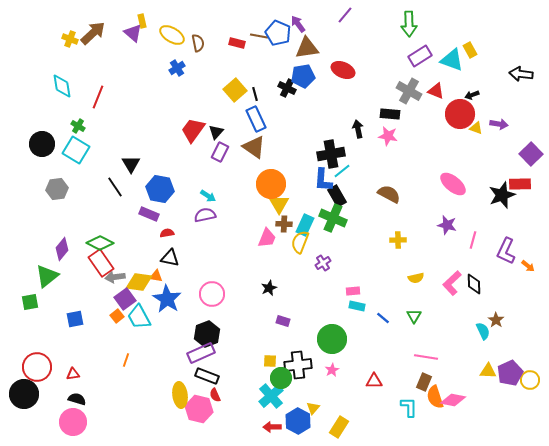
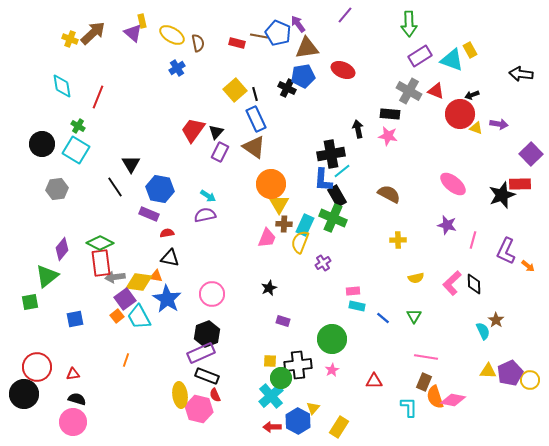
red rectangle at (101, 263): rotated 28 degrees clockwise
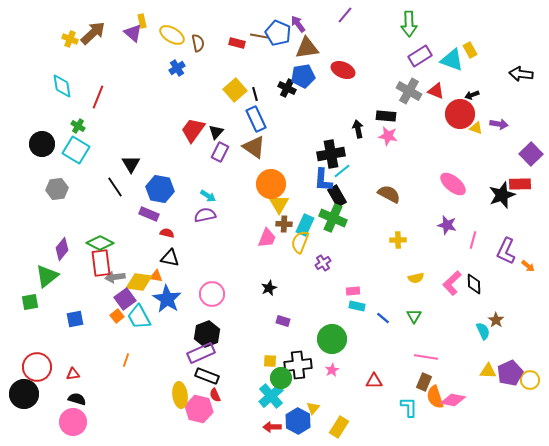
black rectangle at (390, 114): moved 4 px left, 2 px down
red semicircle at (167, 233): rotated 24 degrees clockwise
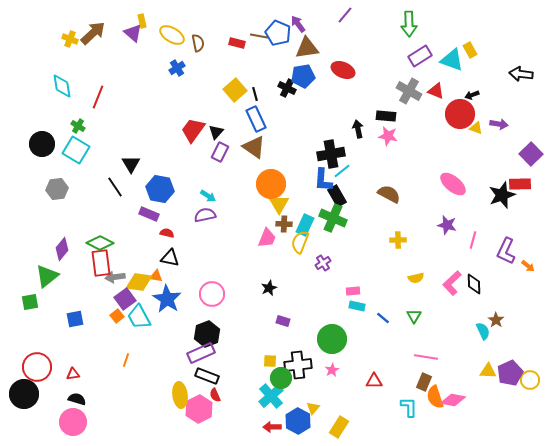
pink hexagon at (199, 409): rotated 20 degrees clockwise
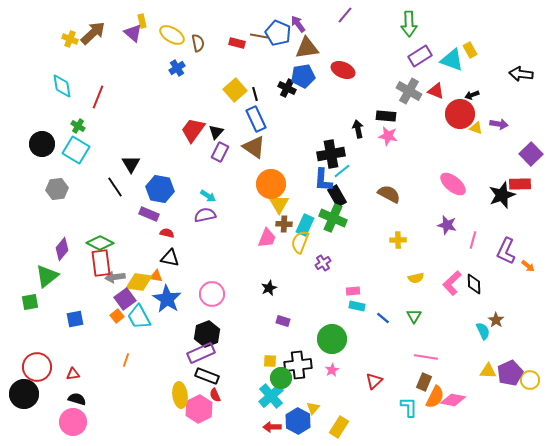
red triangle at (374, 381): rotated 42 degrees counterclockwise
orange semicircle at (435, 397): rotated 135 degrees counterclockwise
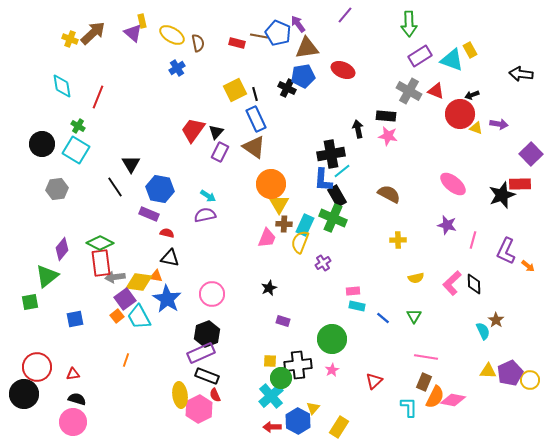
yellow square at (235, 90): rotated 15 degrees clockwise
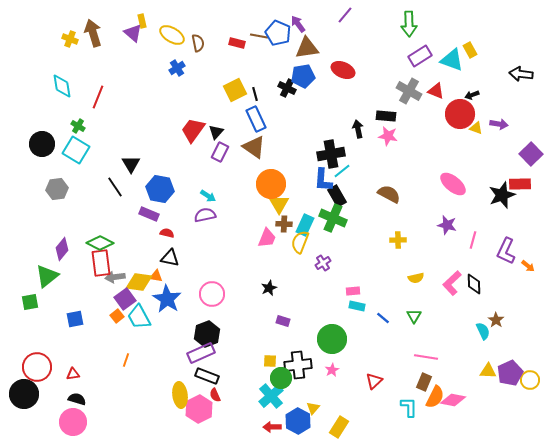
brown arrow at (93, 33): rotated 64 degrees counterclockwise
